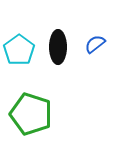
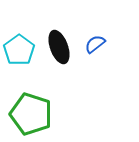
black ellipse: moved 1 px right; rotated 20 degrees counterclockwise
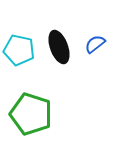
cyan pentagon: rotated 24 degrees counterclockwise
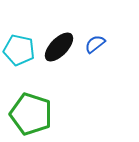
black ellipse: rotated 64 degrees clockwise
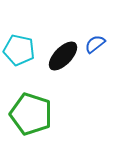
black ellipse: moved 4 px right, 9 px down
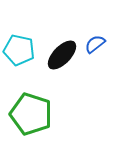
black ellipse: moved 1 px left, 1 px up
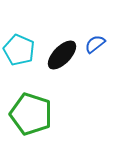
cyan pentagon: rotated 12 degrees clockwise
